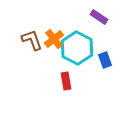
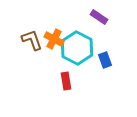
orange cross: rotated 24 degrees counterclockwise
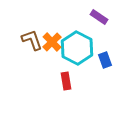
orange cross: moved 2 px left, 3 px down; rotated 18 degrees clockwise
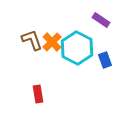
purple rectangle: moved 2 px right, 3 px down
red rectangle: moved 28 px left, 13 px down
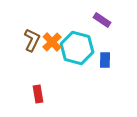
purple rectangle: moved 1 px right
brown L-shape: rotated 45 degrees clockwise
cyan hexagon: rotated 12 degrees counterclockwise
blue rectangle: rotated 21 degrees clockwise
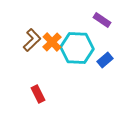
brown L-shape: rotated 20 degrees clockwise
cyan hexagon: rotated 12 degrees counterclockwise
blue rectangle: rotated 49 degrees clockwise
red rectangle: rotated 18 degrees counterclockwise
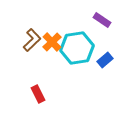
cyan hexagon: rotated 12 degrees counterclockwise
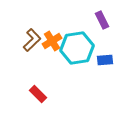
purple rectangle: rotated 30 degrees clockwise
orange cross: moved 1 px up; rotated 12 degrees clockwise
blue rectangle: rotated 35 degrees clockwise
red rectangle: rotated 18 degrees counterclockwise
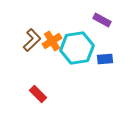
purple rectangle: rotated 36 degrees counterclockwise
blue rectangle: moved 1 px up
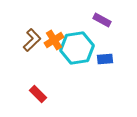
orange cross: moved 2 px right, 1 px up
